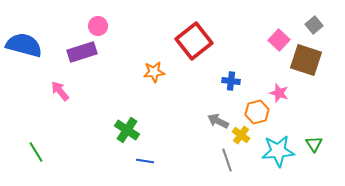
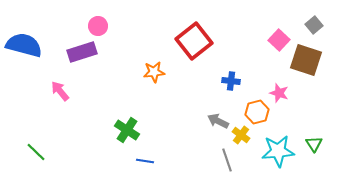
green line: rotated 15 degrees counterclockwise
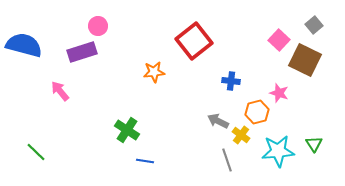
brown square: moved 1 px left; rotated 8 degrees clockwise
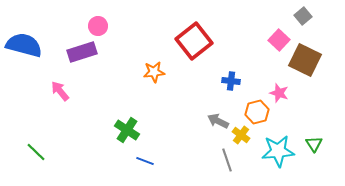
gray square: moved 11 px left, 9 px up
blue line: rotated 12 degrees clockwise
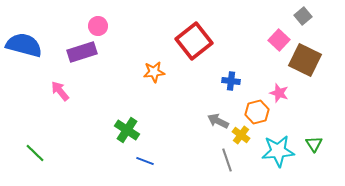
green line: moved 1 px left, 1 px down
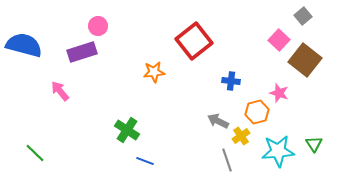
brown square: rotated 12 degrees clockwise
yellow cross: moved 1 px down; rotated 18 degrees clockwise
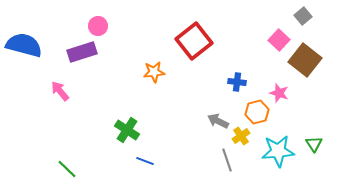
blue cross: moved 6 px right, 1 px down
green line: moved 32 px right, 16 px down
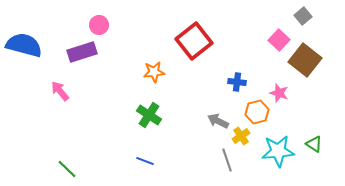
pink circle: moved 1 px right, 1 px up
green cross: moved 22 px right, 15 px up
green triangle: rotated 24 degrees counterclockwise
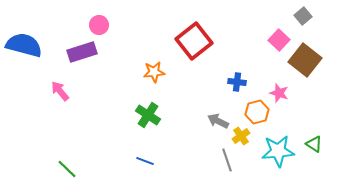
green cross: moved 1 px left
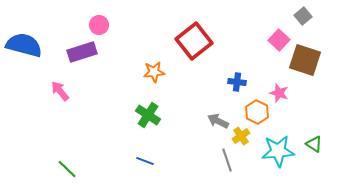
brown square: rotated 20 degrees counterclockwise
orange hexagon: rotated 20 degrees counterclockwise
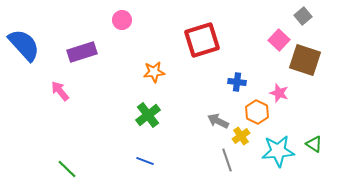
pink circle: moved 23 px right, 5 px up
red square: moved 8 px right, 1 px up; rotated 21 degrees clockwise
blue semicircle: rotated 33 degrees clockwise
green cross: rotated 20 degrees clockwise
